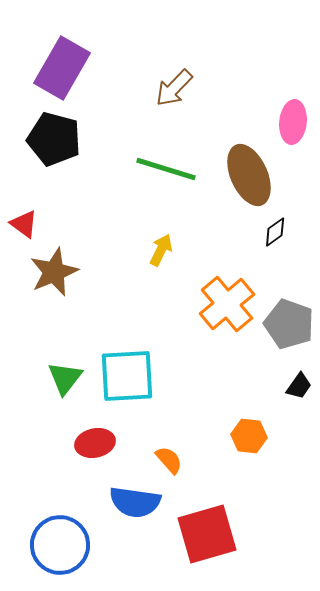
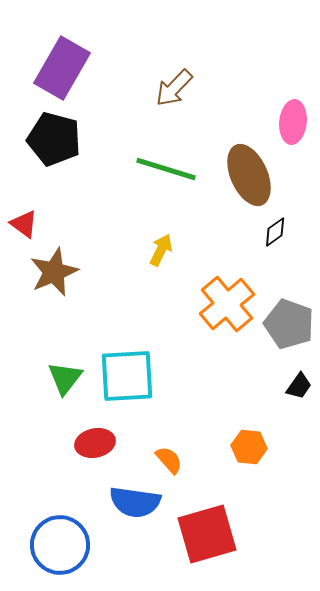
orange hexagon: moved 11 px down
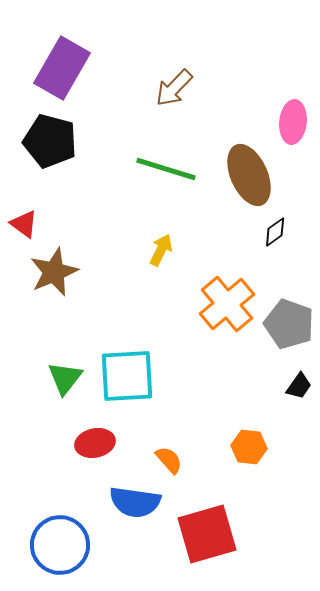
black pentagon: moved 4 px left, 2 px down
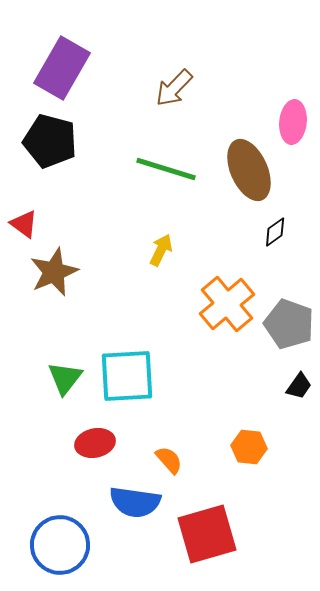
brown ellipse: moved 5 px up
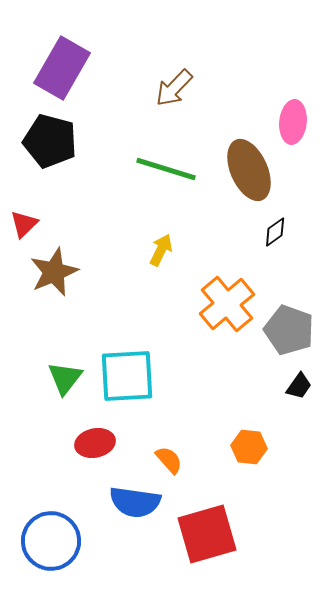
red triangle: rotated 40 degrees clockwise
gray pentagon: moved 6 px down
blue circle: moved 9 px left, 4 px up
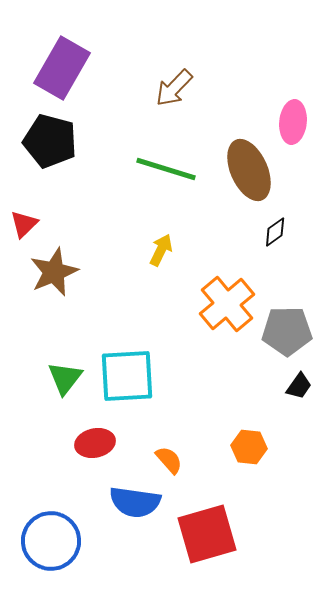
gray pentagon: moved 2 px left, 1 px down; rotated 21 degrees counterclockwise
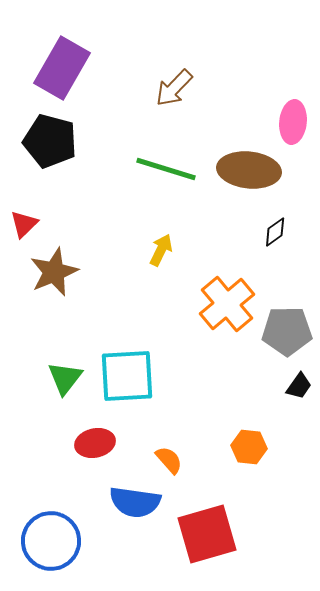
brown ellipse: rotated 60 degrees counterclockwise
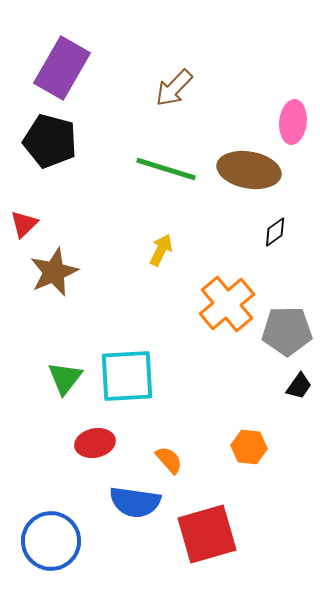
brown ellipse: rotated 4 degrees clockwise
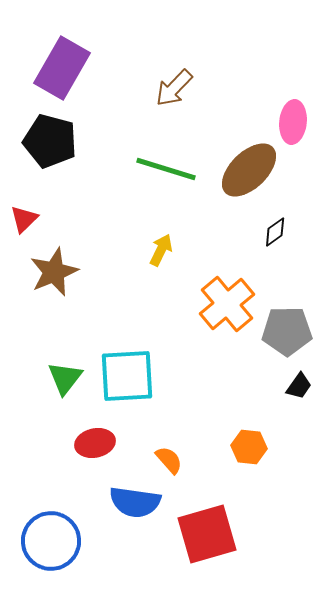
brown ellipse: rotated 54 degrees counterclockwise
red triangle: moved 5 px up
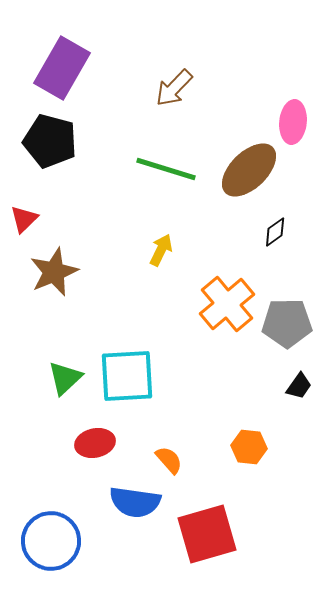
gray pentagon: moved 8 px up
green triangle: rotated 9 degrees clockwise
